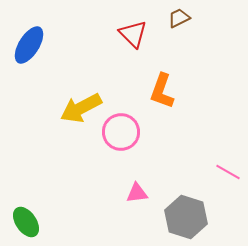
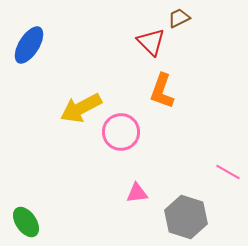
red triangle: moved 18 px right, 8 px down
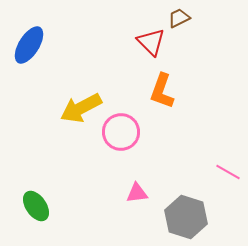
green ellipse: moved 10 px right, 16 px up
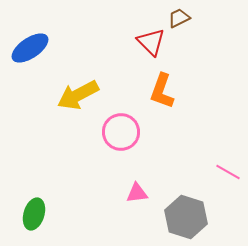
blue ellipse: moved 1 px right, 3 px down; rotated 24 degrees clockwise
yellow arrow: moved 3 px left, 13 px up
green ellipse: moved 2 px left, 8 px down; rotated 52 degrees clockwise
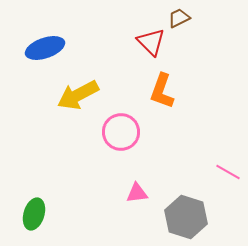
blue ellipse: moved 15 px right; rotated 15 degrees clockwise
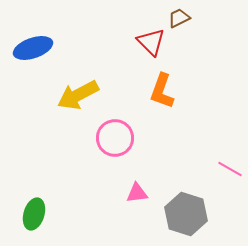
blue ellipse: moved 12 px left
pink circle: moved 6 px left, 6 px down
pink line: moved 2 px right, 3 px up
gray hexagon: moved 3 px up
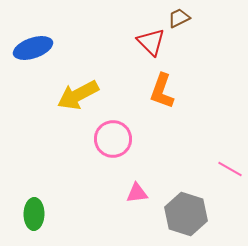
pink circle: moved 2 px left, 1 px down
green ellipse: rotated 16 degrees counterclockwise
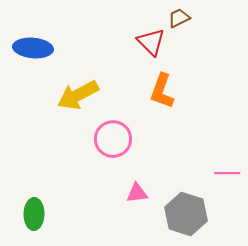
blue ellipse: rotated 24 degrees clockwise
pink line: moved 3 px left, 4 px down; rotated 30 degrees counterclockwise
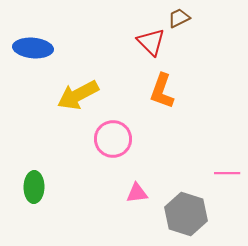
green ellipse: moved 27 px up
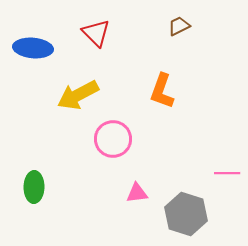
brown trapezoid: moved 8 px down
red triangle: moved 55 px left, 9 px up
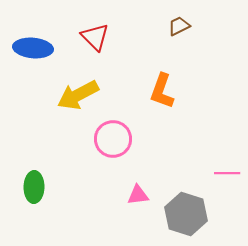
red triangle: moved 1 px left, 4 px down
pink triangle: moved 1 px right, 2 px down
